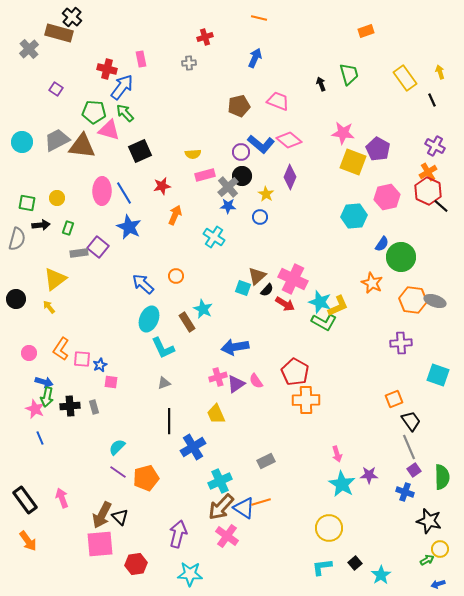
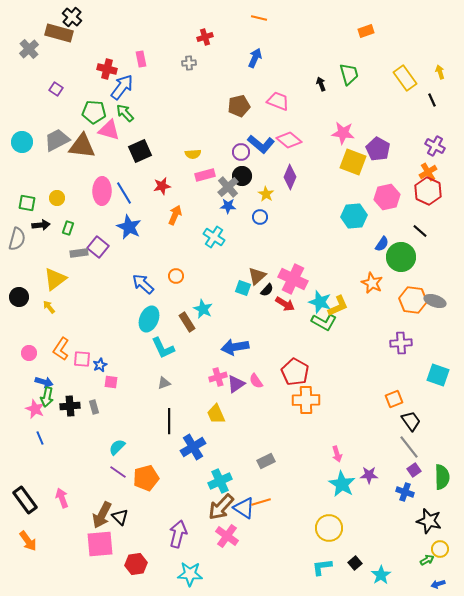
black line at (441, 206): moved 21 px left, 25 px down
black circle at (16, 299): moved 3 px right, 2 px up
gray line at (409, 447): rotated 15 degrees counterclockwise
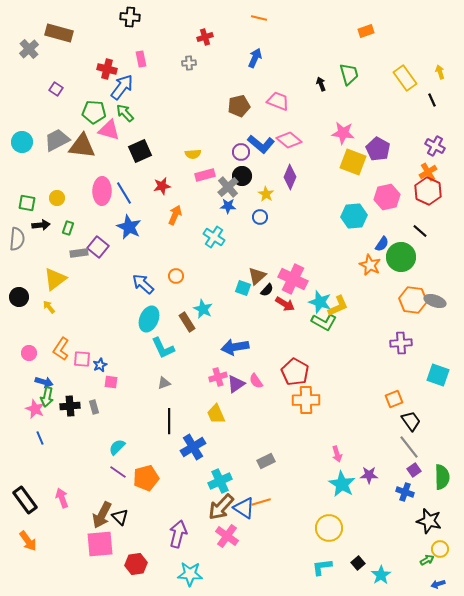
black cross at (72, 17): moved 58 px right; rotated 36 degrees counterclockwise
gray semicircle at (17, 239): rotated 10 degrees counterclockwise
orange star at (372, 283): moved 2 px left, 18 px up
black square at (355, 563): moved 3 px right
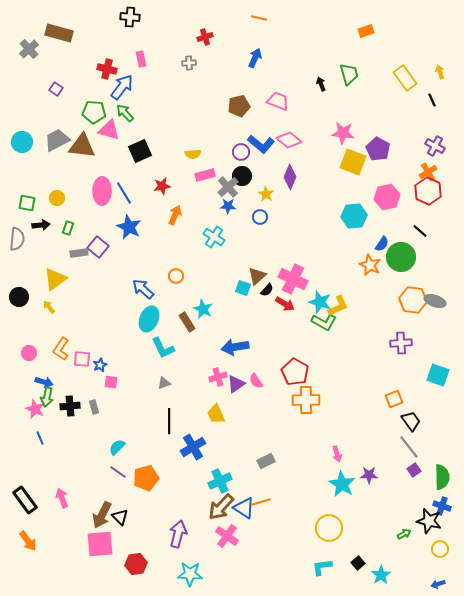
blue arrow at (143, 284): moved 5 px down
blue cross at (405, 492): moved 37 px right, 14 px down
green arrow at (427, 560): moved 23 px left, 26 px up
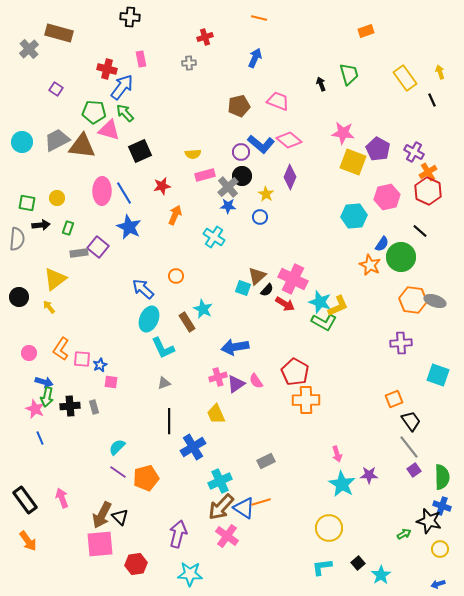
purple cross at (435, 146): moved 21 px left, 6 px down
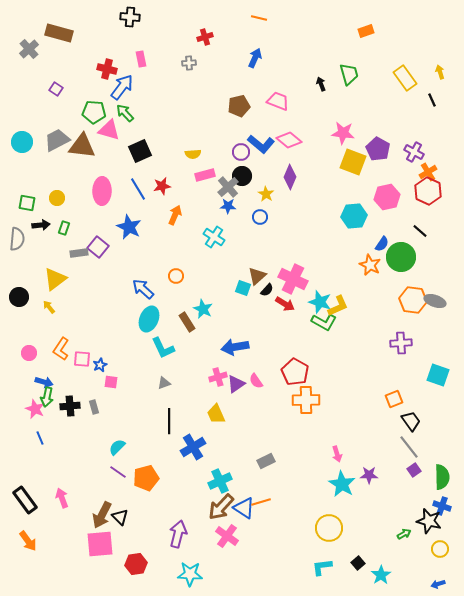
blue line at (124, 193): moved 14 px right, 4 px up
green rectangle at (68, 228): moved 4 px left
